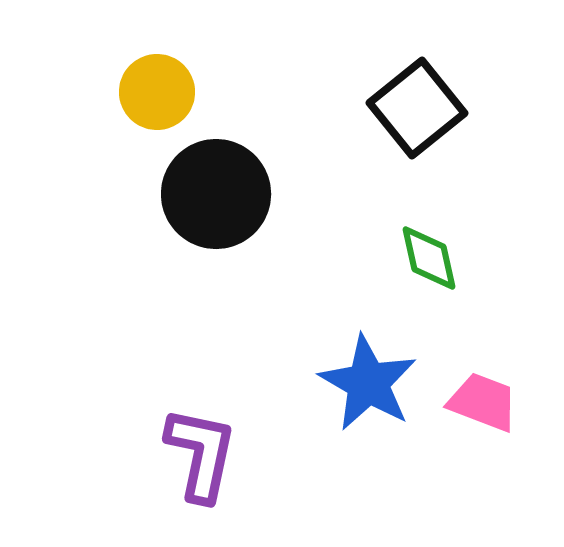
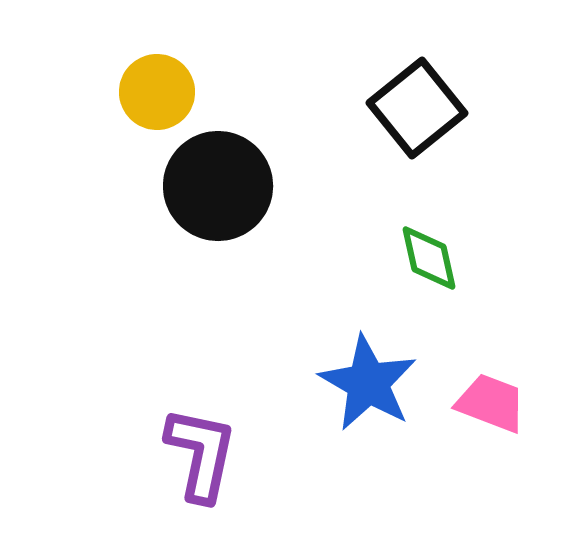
black circle: moved 2 px right, 8 px up
pink trapezoid: moved 8 px right, 1 px down
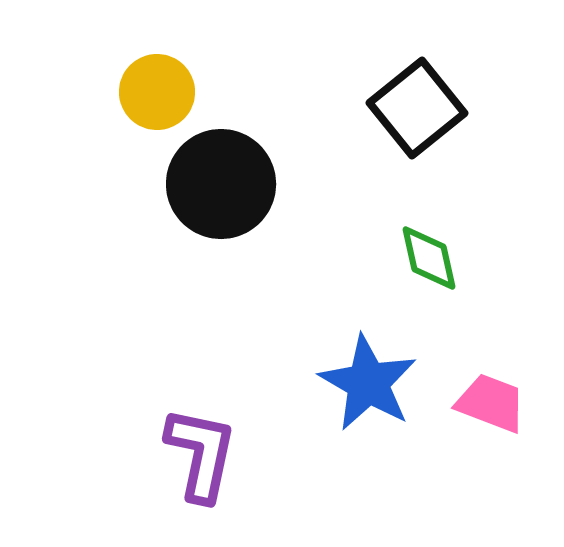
black circle: moved 3 px right, 2 px up
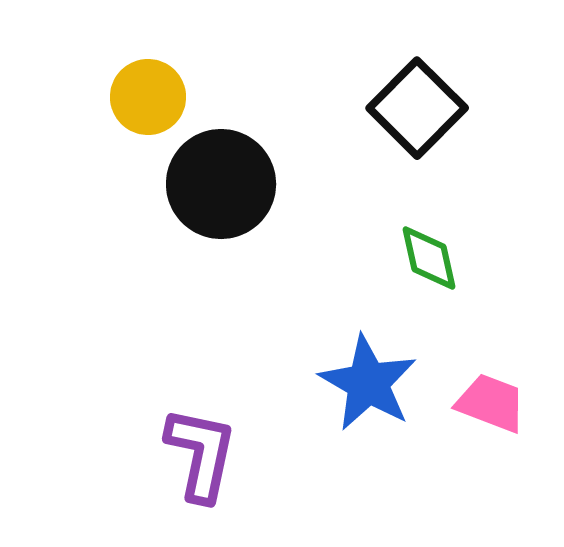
yellow circle: moved 9 px left, 5 px down
black square: rotated 6 degrees counterclockwise
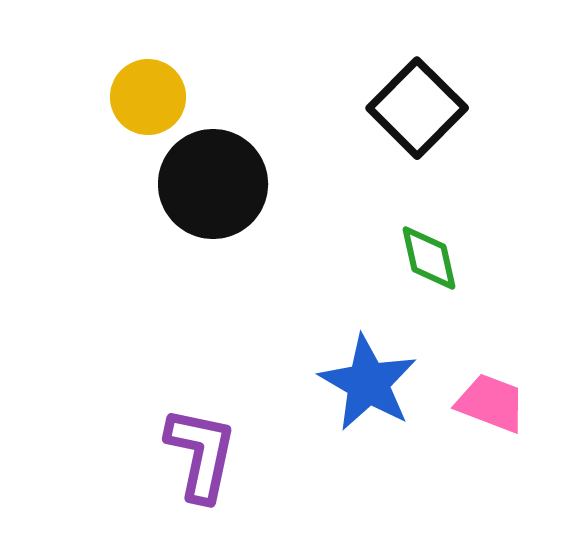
black circle: moved 8 px left
